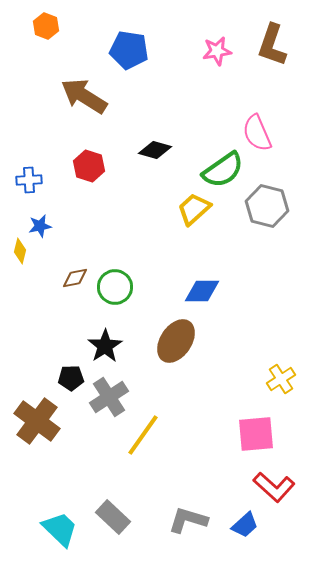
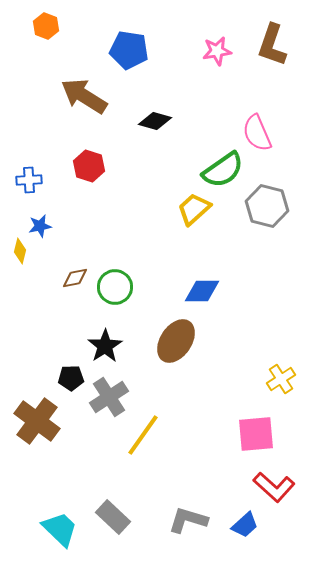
black diamond: moved 29 px up
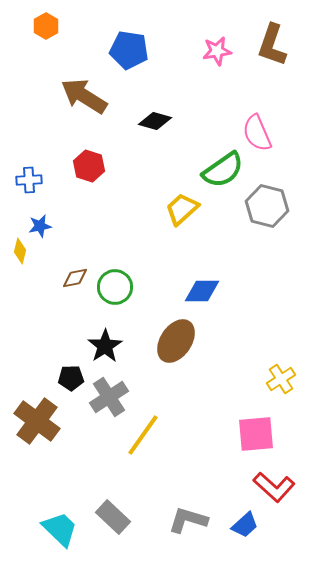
orange hexagon: rotated 10 degrees clockwise
yellow trapezoid: moved 12 px left
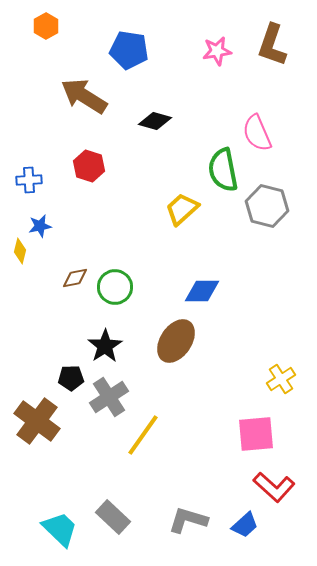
green semicircle: rotated 114 degrees clockwise
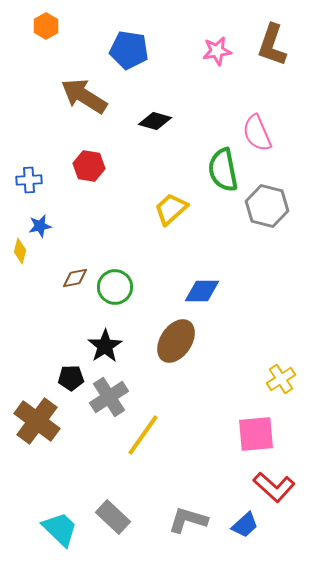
red hexagon: rotated 8 degrees counterclockwise
yellow trapezoid: moved 11 px left
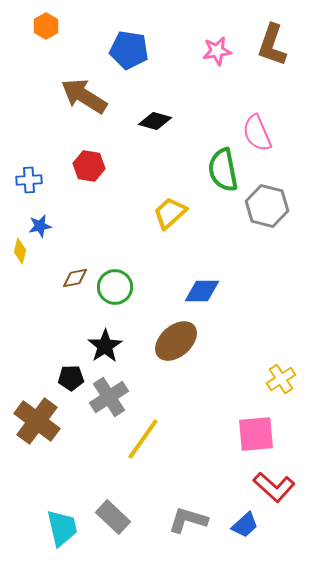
yellow trapezoid: moved 1 px left, 4 px down
brown ellipse: rotated 15 degrees clockwise
yellow line: moved 4 px down
cyan trapezoid: moved 2 px right, 1 px up; rotated 33 degrees clockwise
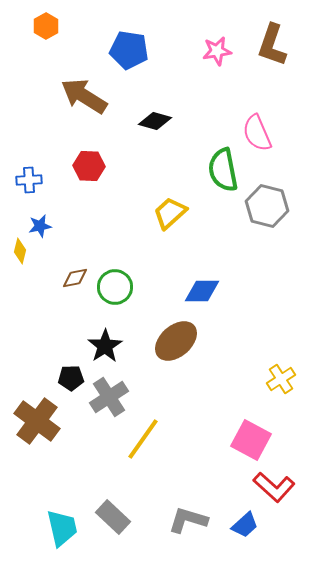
red hexagon: rotated 8 degrees counterclockwise
pink square: moved 5 px left, 6 px down; rotated 33 degrees clockwise
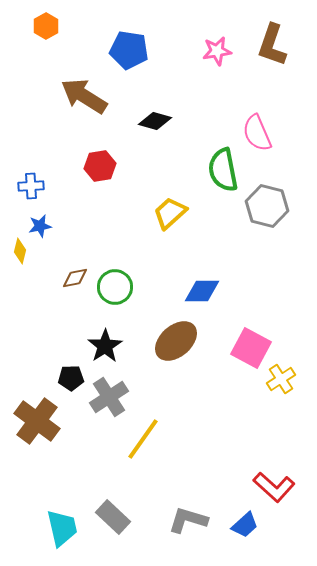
red hexagon: moved 11 px right; rotated 12 degrees counterclockwise
blue cross: moved 2 px right, 6 px down
pink square: moved 92 px up
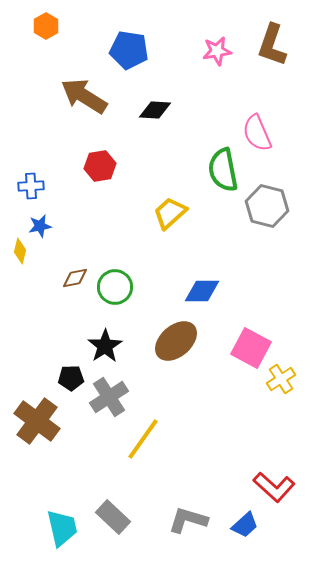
black diamond: moved 11 px up; rotated 12 degrees counterclockwise
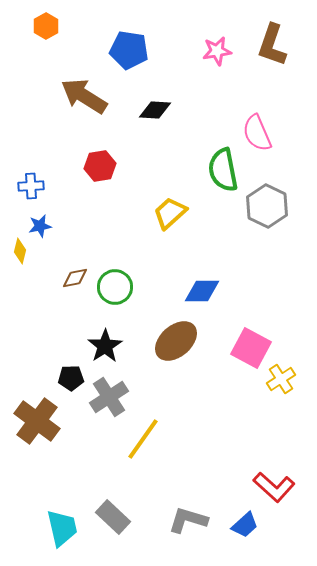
gray hexagon: rotated 12 degrees clockwise
